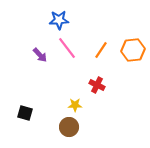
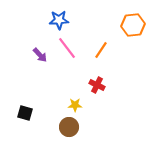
orange hexagon: moved 25 px up
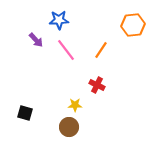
pink line: moved 1 px left, 2 px down
purple arrow: moved 4 px left, 15 px up
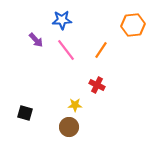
blue star: moved 3 px right
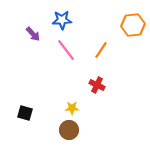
purple arrow: moved 3 px left, 6 px up
yellow star: moved 3 px left, 3 px down
brown circle: moved 3 px down
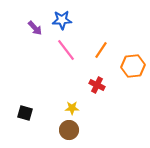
orange hexagon: moved 41 px down
purple arrow: moved 2 px right, 6 px up
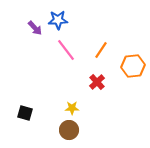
blue star: moved 4 px left
red cross: moved 3 px up; rotated 21 degrees clockwise
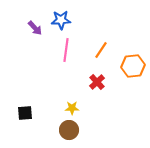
blue star: moved 3 px right
pink line: rotated 45 degrees clockwise
black square: rotated 21 degrees counterclockwise
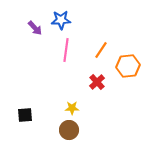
orange hexagon: moved 5 px left
black square: moved 2 px down
